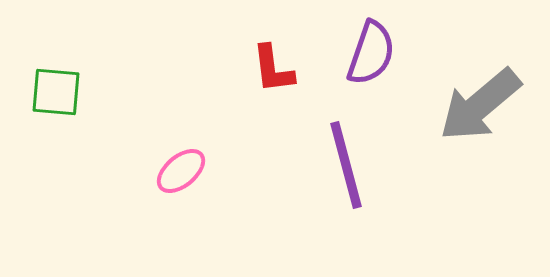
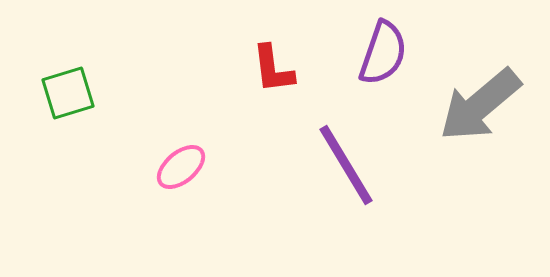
purple semicircle: moved 12 px right
green square: moved 12 px right, 1 px down; rotated 22 degrees counterclockwise
purple line: rotated 16 degrees counterclockwise
pink ellipse: moved 4 px up
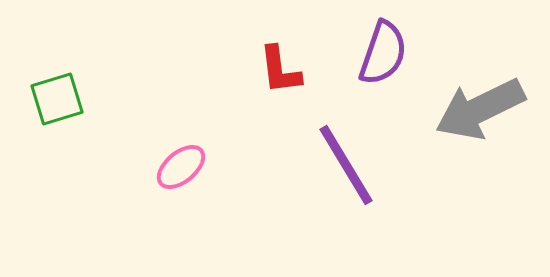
red L-shape: moved 7 px right, 1 px down
green square: moved 11 px left, 6 px down
gray arrow: moved 4 px down; rotated 14 degrees clockwise
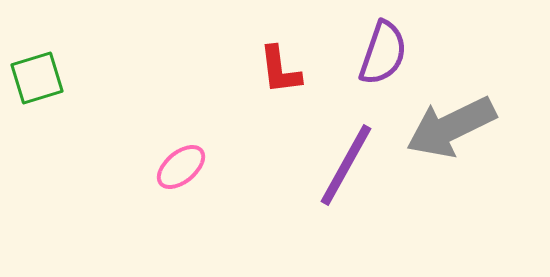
green square: moved 20 px left, 21 px up
gray arrow: moved 29 px left, 18 px down
purple line: rotated 60 degrees clockwise
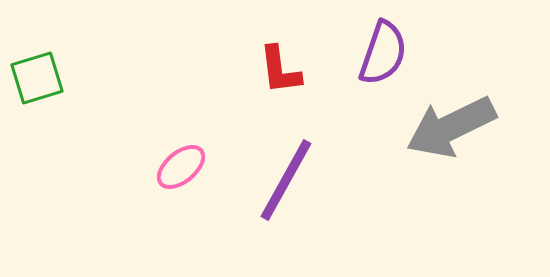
purple line: moved 60 px left, 15 px down
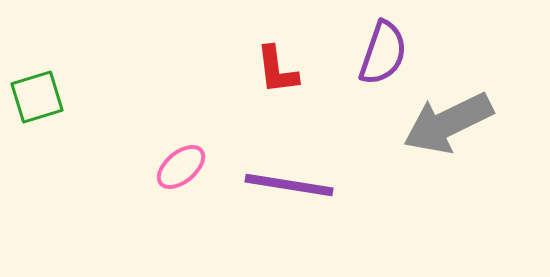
red L-shape: moved 3 px left
green square: moved 19 px down
gray arrow: moved 3 px left, 4 px up
purple line: moved 3 px right, 5 px down; rotated 70 degrees clockwise
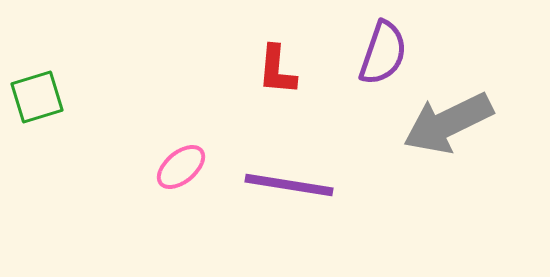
red L-shape: rotated 12 degrees clockwise
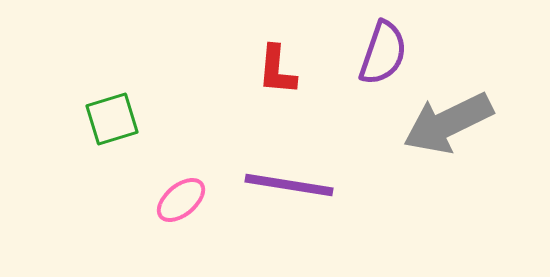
green square: moved 75 px right, 22 px down
pink ellipse: moved 33 px down
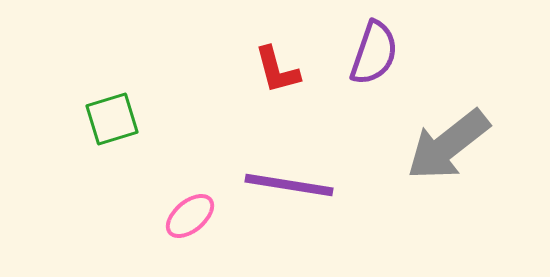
purple semicircle: moved 9 px left
red L-shape: rotated 20 degrees counterclockwise
gray arrow: moved 22 px down; rotated 12 degrees counterclockwise
pink ellipse: moved 9 px right, 16 px down
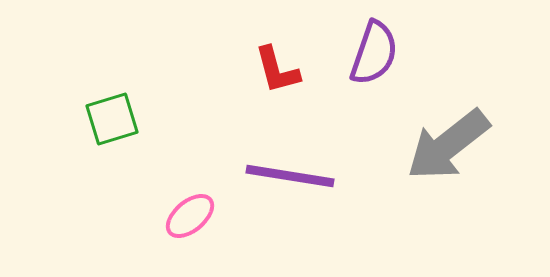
purple line: moved 1 px right, 9 px up
